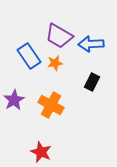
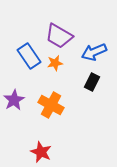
blue arrow: moved 3 px right, 8 px down; rotated 20 degrees counterclockwise
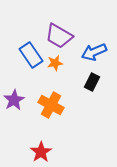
blue rectangle: moved 2 px right, 1 px up
red star: rotated 15 degrees clockwise
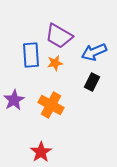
blue rectangle: rotated 30 degrees clockwise
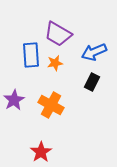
purple trapezoid: moved 1 px left, 2 px up
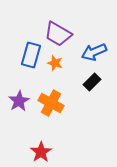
blue rectangle: rotated 20 degrees clockwise
orange star: rotated 28 degrees clockwise
black rectangle: rotated 18 degrees clockwise
purple star: moved 5 px right, 1 px down
orange cross: moved 2 px up
